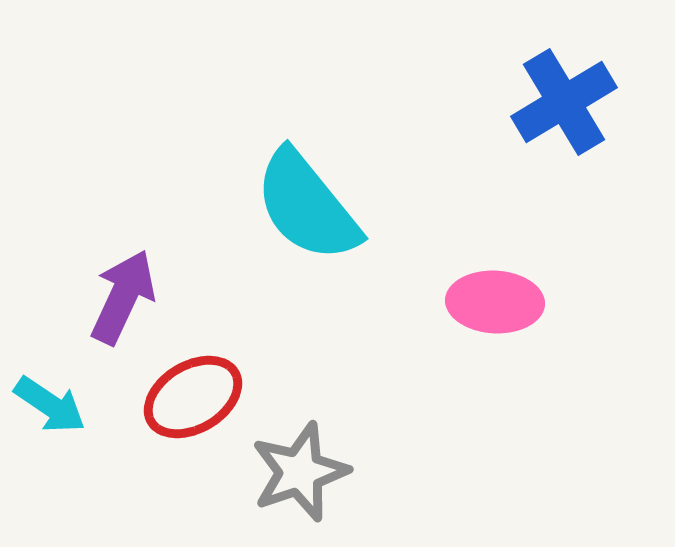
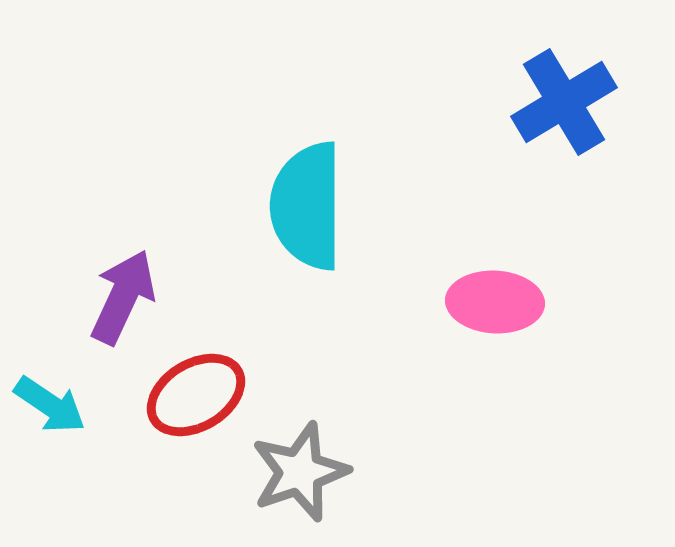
cyan semicircle: rotated 39 degrees clockwise
red ellipse: moved 3 px right, 2 px up
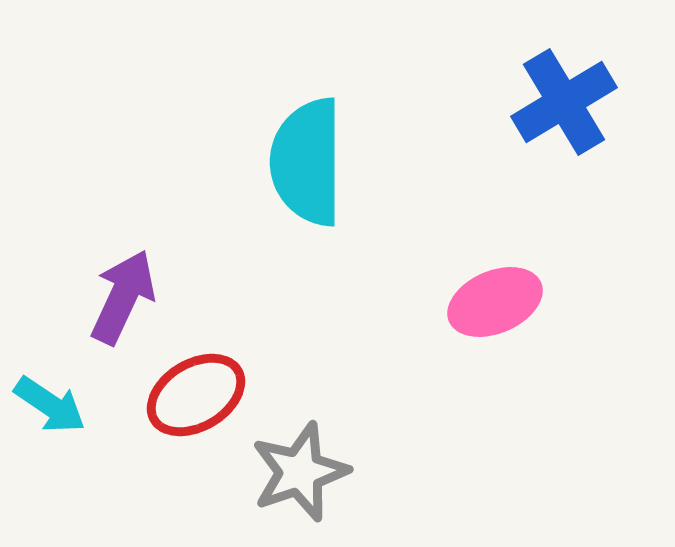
cyan semicircle: moved 44 px up
pink ellipse: rotated 26 degrees counterclockwise
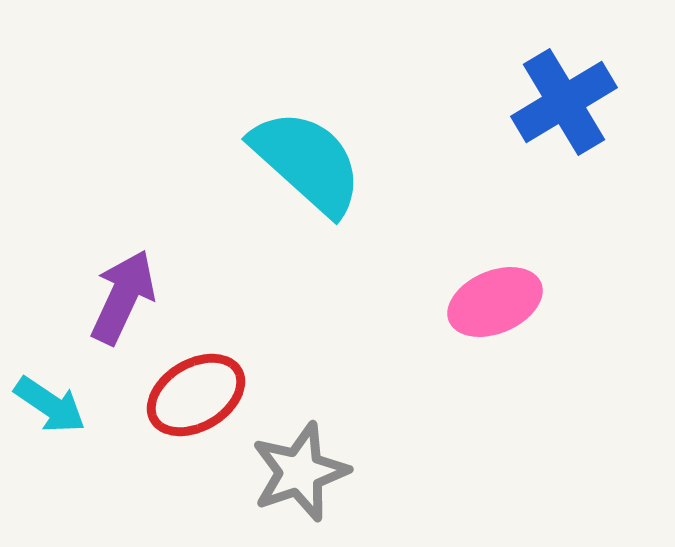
cyan semicircle: rotated 132 degrees clockwise
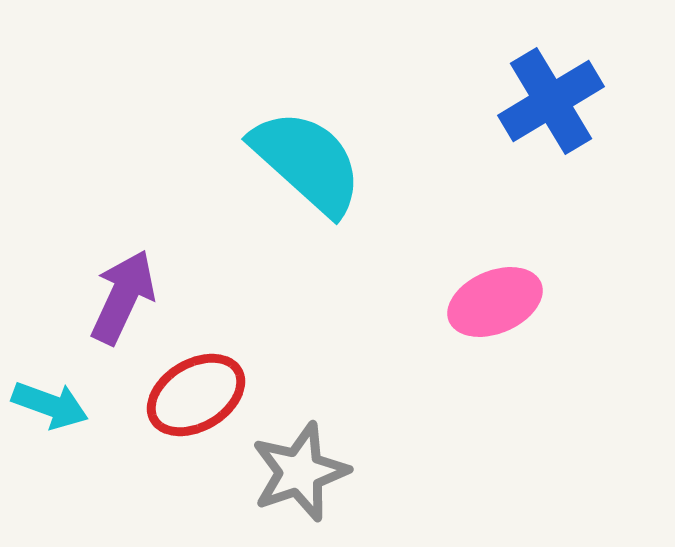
blue cross: moved 13 px left, 1 px up
cyan arrow: rotated 14 degrees counterclockwise
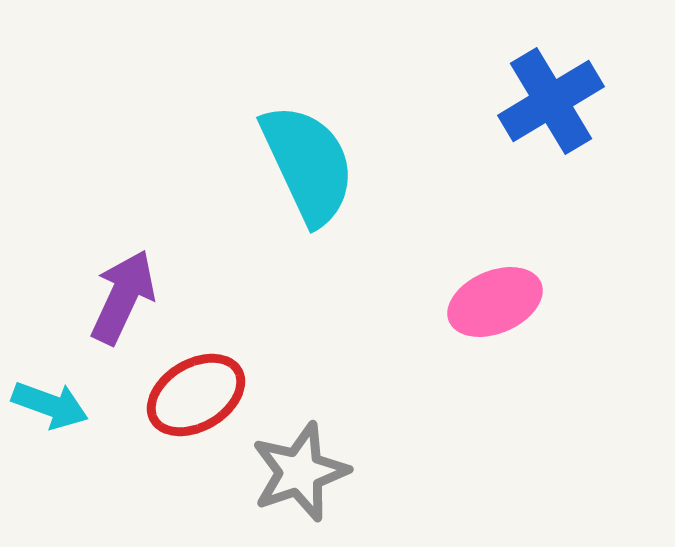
cyan semicircle: moved 1 px right, 2 px down; rotated 23 degrees clockwise
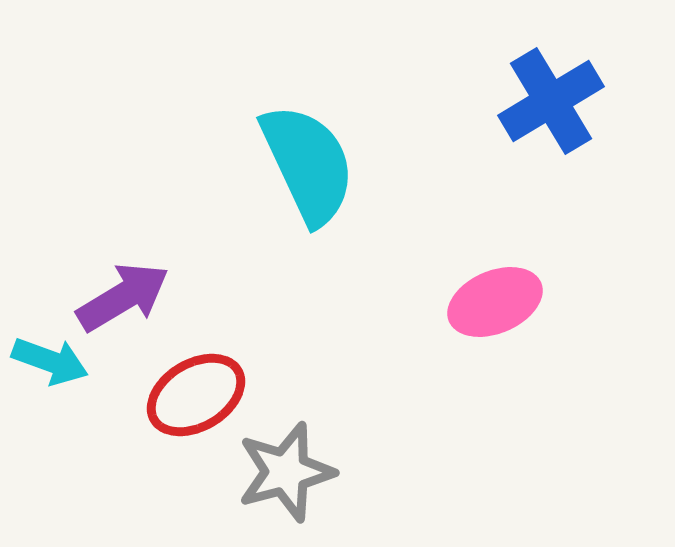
purple arrow: rotated 34 degrees clockwise
cyan arrow: moved 44 px up
gray star: moved 14 px left; rotated 4 degrees clockwise
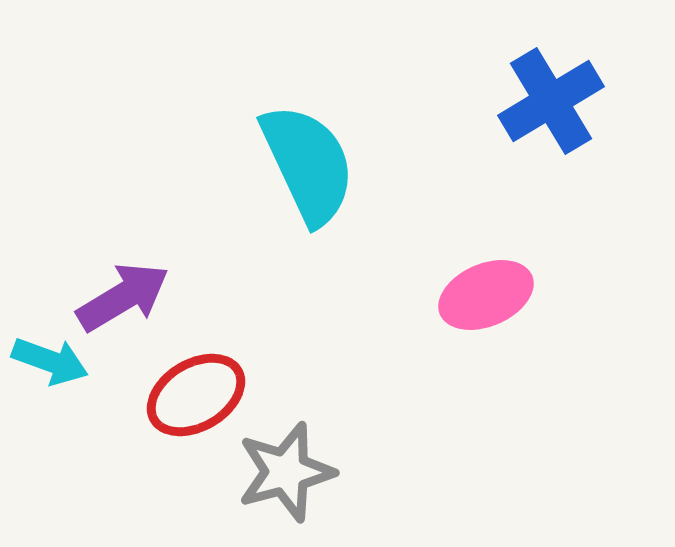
pink ellipse: moved 9 px left, 7 px up
